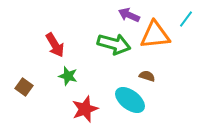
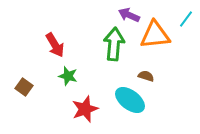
green arrow: rotated 100 degrees counterclockwise
brown semicircle: moved 1 px left
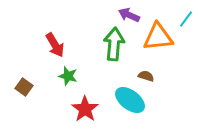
orange triangle: moved 3 px right, 2 px down
red star: rotated 16 degrees counterclockwise
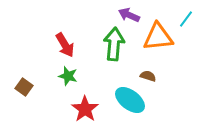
red arrow: moved 10 px right
brown semicircle: moved 2 px right
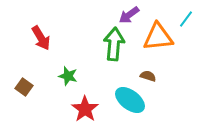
purple arrow: rotated 60 degrees counterclockwise
red arrow: moved 24 px left, 7 px up
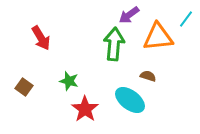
green star: moved 1 px right, 5 px down
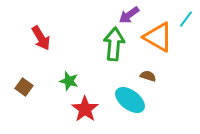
orange triangle: rotated 36 degrees clockwise
